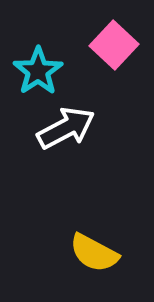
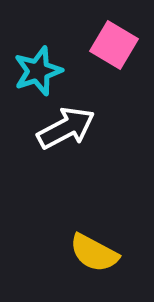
pink square: rotated 12 degrees counterclockwise
cyan star: rotated 15 degrees clockwise
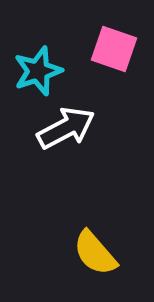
pink square: moved 4 px down; rotated 12 degrees counterclockwise
yellow semicircle: moved 1 px right; rotated 21 degrees clockwise
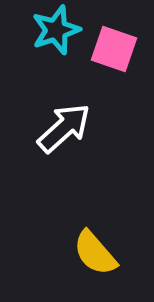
cyan star: moved 18 px right, 41 px up
white arrow: moved 2 px left; rotated 14 degrees counterclockwise
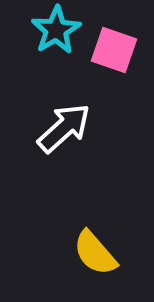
cyan star: rotated 12 degrees counterclockwise
pink square: moved 1 px down
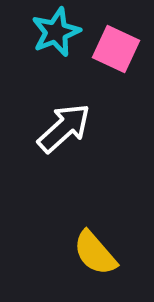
cyan star: moved 2 px down; rotated 9 degrees clockwise
pink square: moved 2 px right, 1 px up; rotated 6 degrees clockwise
